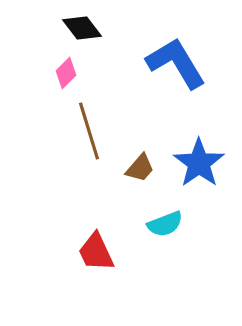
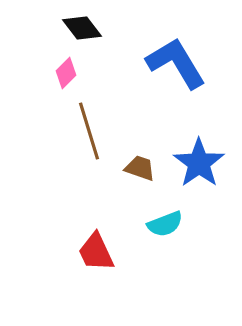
brown trapezoid: rotated 112 degrees counterclockwise
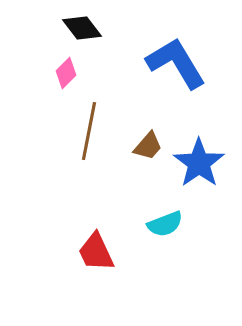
brown line: rotated 28 degrees clockwise
brown trapezoid: moved 8 px right, 22 px up; rotated 112 degrees clockwise
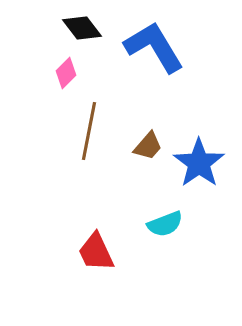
blue L-shape: moved 22 px left, 16 px up
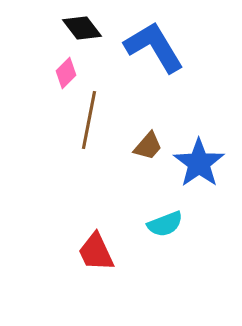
brown line: moved 11 px up
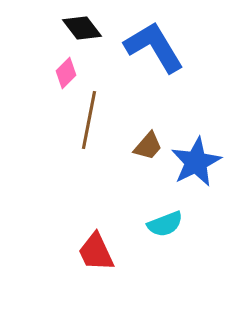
blue star: moved 3 px left, 1 px up; rotated 9 degrees clockwise
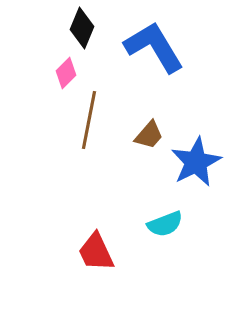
black diamond: rotated 60 degrees clockwise
brown trapezoid: moved 1 px right, 11 px up
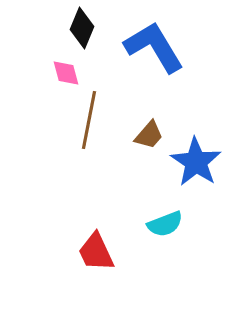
pink diamond: rotated 60 degrees counterclockwise
blue star: rotated 12 degrees counterclockwise
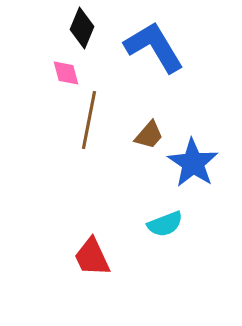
blue star: moved 3 px left, 1 px down
red trapezoid: moved 4 px left, 5 px down
